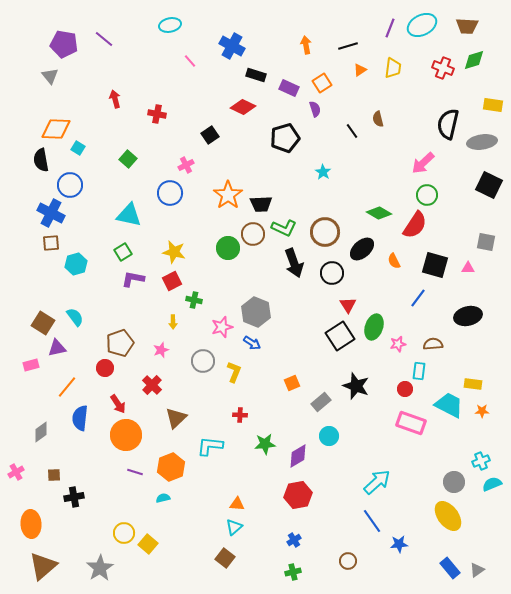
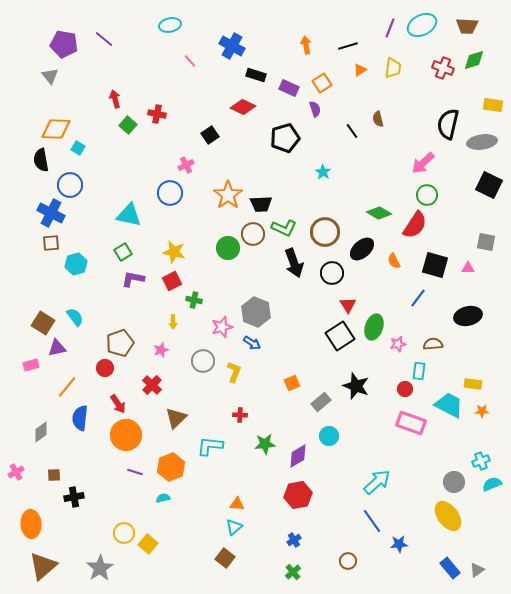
green square at (128, 159): moved 34 px up
green cross at (293, 572): rotated 28 degrees counterclockwise
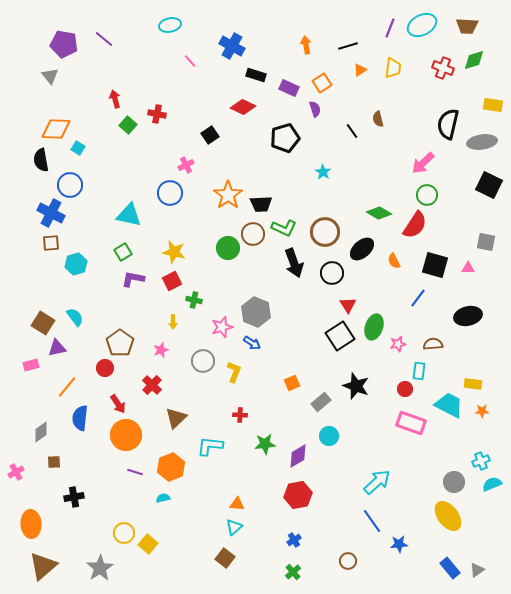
brown pentagon at (120, 343): rotated 16 degrees counterclockwise
brown square at (54, 475): moved 13 px up
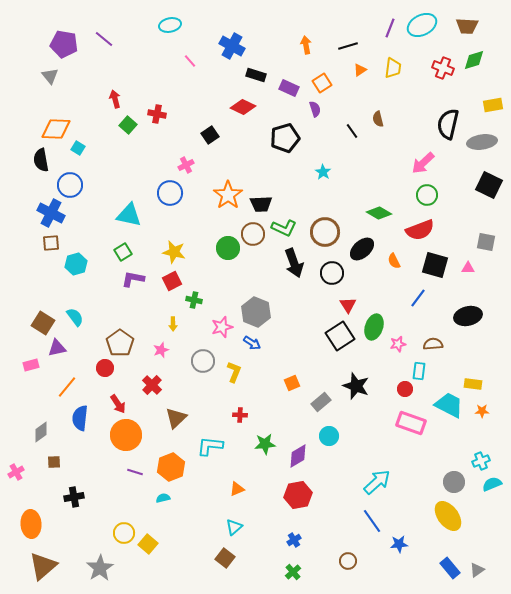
yellow rectangle at (493, 105): rotated 18 degrees counterclockwise
red semicircle at (415, 225): moved 5 px right, 5 px down; rotated 36 degrees clockwise
yellow arrow at (173, 322): moved 2 px down
orange triangle at (237, 504): moved 15 px up; rotated 28 degrees counterclockwise
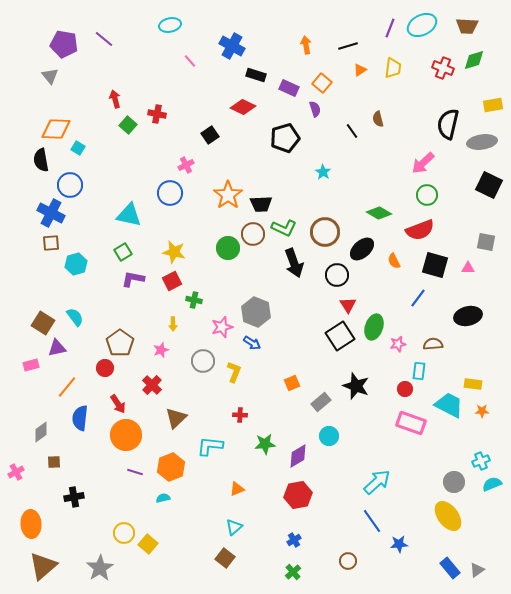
orange square at (322, 83): rotated 18 degrees counterclockwise
black circle at (332, 273): moved 5 px right, 2 px down
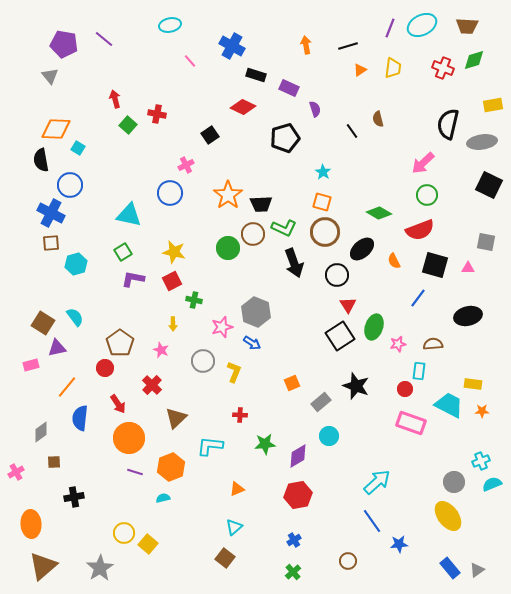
orange square at (322, 83): moved 119 px down; rotated 24 degrees counterclockwise
pink star at (161, 350): rotated 28 degrees counterclockwise
orange circle at (126, 435): moved 3 px right, 3 px down
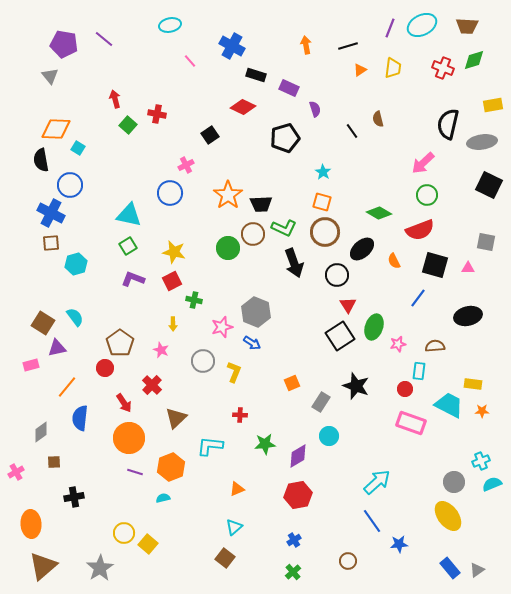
green square at (123, 252): moved 5 px right, 6 px up
purple L-shape at (133, 279): rotated 10 degrees clockwise
brown semicircle at (433, 344): moved 2 px right, 2 px down
gray rectangle at (321, 402): rotated 18 degrees counterclockwise
red arrow at (118, 404): moved 6 px right, 1 px up
